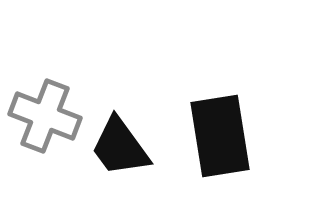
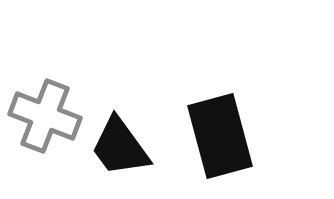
black rectangle: rotated 6 degrees counterclockwise
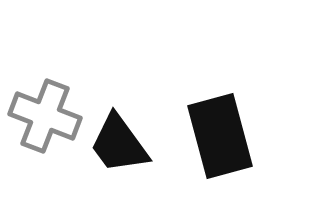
black trapezoid: moved 1 px left, 3 px up
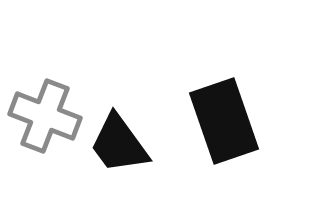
black rectangle: moved 4 px right, 15 px up; rotated 4 degrees counterclockwise
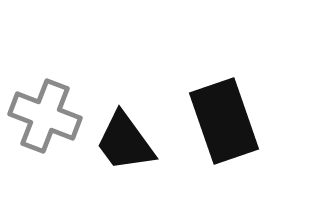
black trapezoid: moved 6 px right, 2 px up
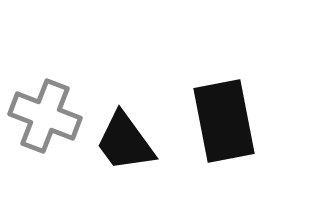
black rectangle: rotated 8 degrees clockwise
